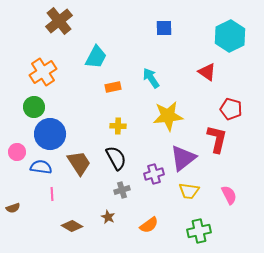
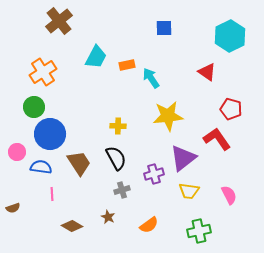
orange rectangle: moved 14 px right, 22 px up
red L-shape: rotated 48 degrees counterclockwise
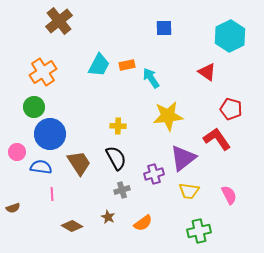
cyan trapezoid: moved 3 px right, 8 px down
orange semicircle: moved 6 px left, 2 px up
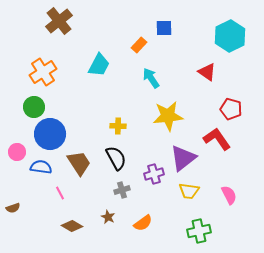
orange rectangle: moved 12 px right, 20 px up; rotated 35 degrees counterclockwise
pink line: moved 8 px right, 1 px up; rotated 24 degrees counterclockwise
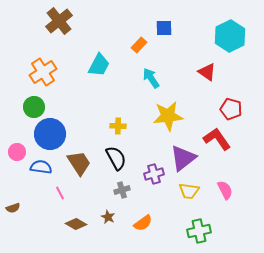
pink semicircle: moved 4 px left, 5 px up
brown diamond: moved 4 px right, 2 px up
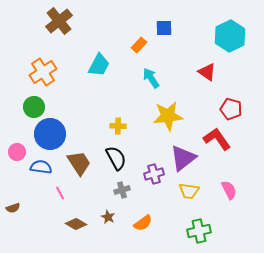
pink semicircle: moved 4 px right
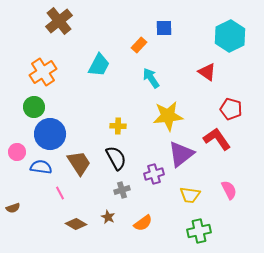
purple triangle: moved 2 px left, 4 px up
yellow trapezoid: moved 1 px right, 4 px down
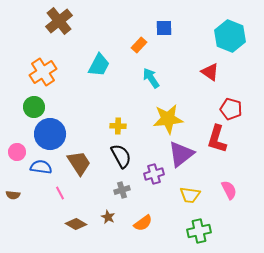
cyan hexagon: rotated 12 degrees counterclockwise
red triangle: moved 3 px right
yellow star: moved 3 px down
red L-shape: rotated 128 degrees counterclockwise
black semicircle: moved 5 px right, 2 px up
brown semicircle: moved 13 px up; rotated 24 degrees clockwise
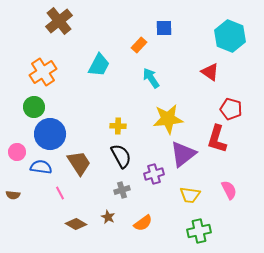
purple triangle: moved 2 px right
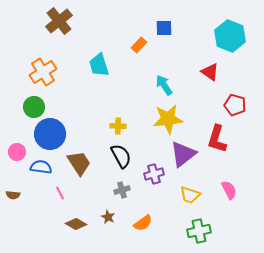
cyan trapezoid: rotated 135 degrees clockwise
cyan arrow: moved 13 px right, 7 px down
red pentagon: moved 4 px right, 4 px up
yellow trapezoid: rotated 10 degrees clockwise
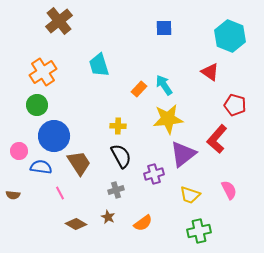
orange rectangle: moved 44 px down
green circle: moved 3 px right, 2 px up
blue circle: moved 4 px right, 2 px down
red L-shape: rotated 24 degrees clockwise
pink circle: moved 2 px right, 1 px up
gray cross: moved 6 px left
